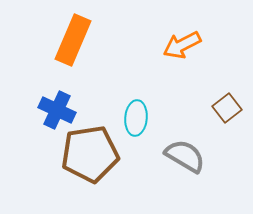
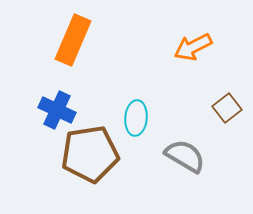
orange arrow: moved 11 px right, 2 px down
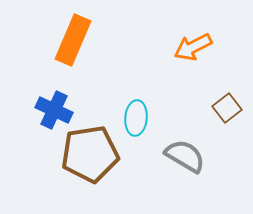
blue cross: moved 3 px left
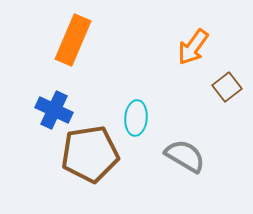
orange arrow: rotated 27 degrees counterclockwise
brown square: moved 21 px up
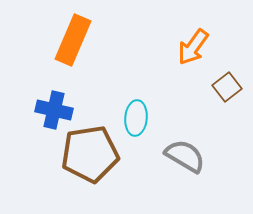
blue cross: rotated 12 degrees counterclockwise
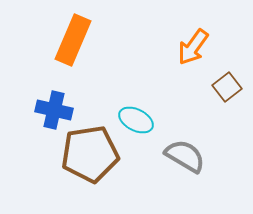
cyan ellipse: moved 2 px down; rotated 68 degrees counterclockwise
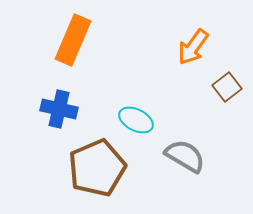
blue cross: moved 5 px right, 1 px up
brown pentagon: moved 7 px right, 14 px down; rotated 14 degrees counterclockwise
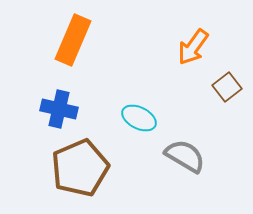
cyan ellipse: moved 3 px right, 2 px up
brown pentagon: moved 17 px left
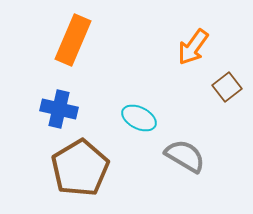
brown pentagon: rotated 8 degrees counterclockwise
